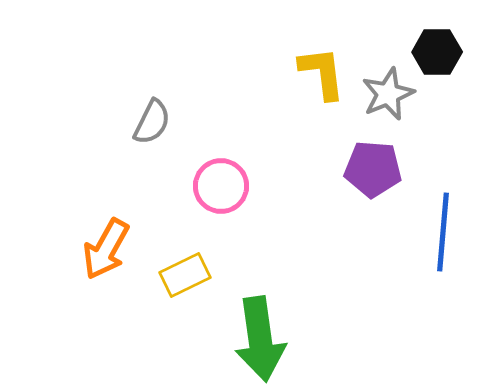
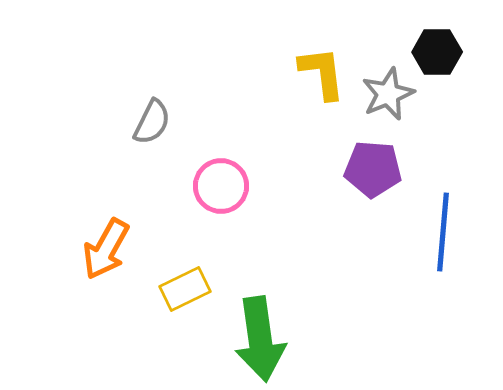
yellow rectangle: moved 14 px down
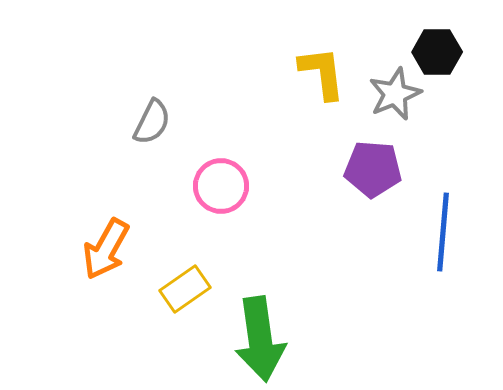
gray star: moved 7 px right
yellow rectangle: rotated 9 degrees counterclockwise
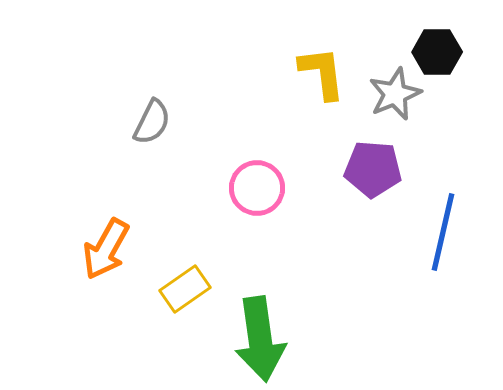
pink circle: moved 36 px right, 2 px down
blue line: rotated 8 degrees clockwise
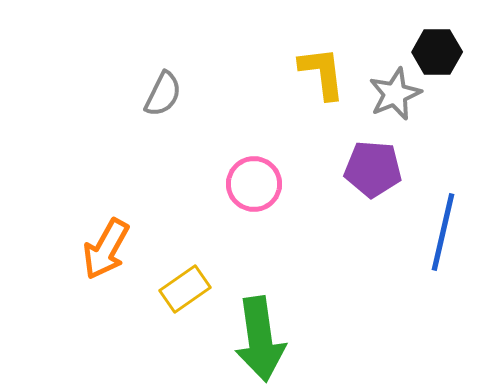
gray semicircle: moved 11 px right, 28 px up
pink circle: moved 3 px left, 4 px up
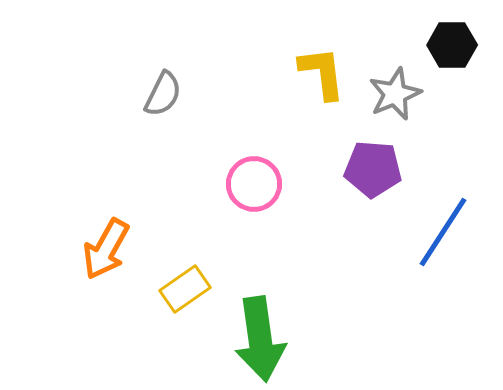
black hexagon: moved 15 px right, 7 px up
blue line: rotated 20 degrees clockwise
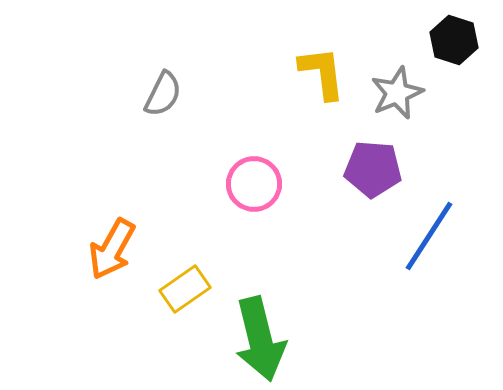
black hexagon: moved 2 px right, 5 px up; rotated 18 degrees clockwise
gray star: moved 2 px right, 1 px up
blue line: moved 14 px left, 4 px down
orange arrow: moved 6 px right
green arrow: rotated 6 degrees counterclockwise
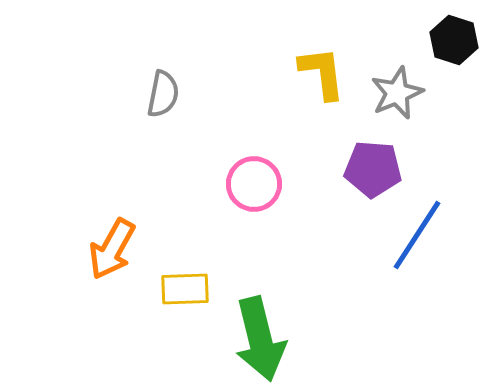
gray semicircle: rotated 15 degrees counterclockwise
blue line: moved 12 px left, 1 px up
yellow rectangle: rotated 33 degrees clockwise
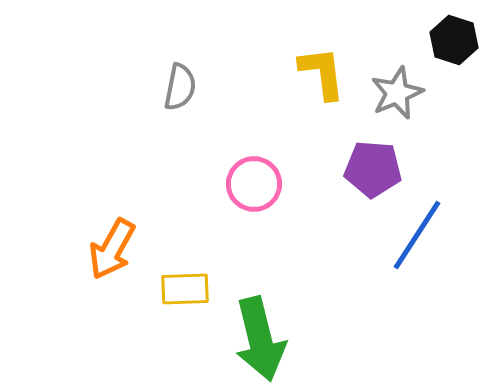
gray semicircle: moved 17 px right, 7 px up
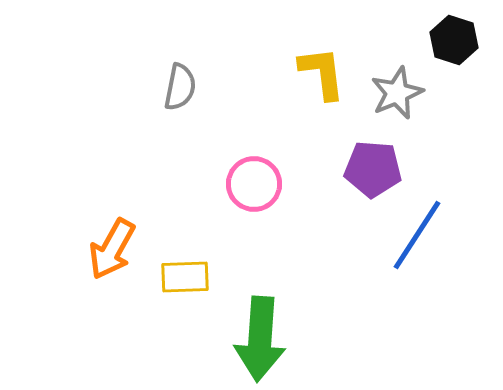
yellow rectangle: moved 12 px up
green arrow: rotated 18 degrees clockwise
